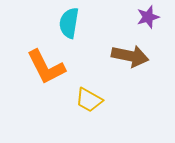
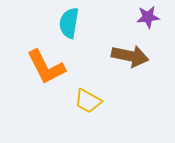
purple star: rotated 10 degrees clockwise
yellow trapezoid: moved 1 px left, 1 px down
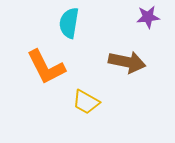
brown arrow: moved 3 px left, 6 px down
yellow trapezoid: moved 2 px left, 1 px down
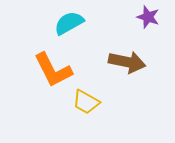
purple star: rotated 25 degrees clockwise
cyan semicircle: rotated 52 degrees clockwise
orange L-shape: moved 7 px right, 3 px down
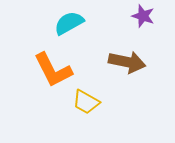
purple star: moved 5 px left, 1 px up
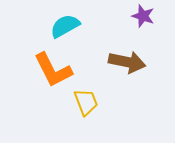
cyan semicircle: moved 4 px left, 3 px down
yellow trapezoid: rotated 140 degrees counterclockwise
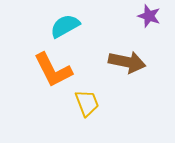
purple star: moved 6 px right
yellow trapezoid: moved 1 px right, 1 px down
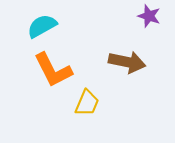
cyan semicircle: moved 23 px left
yellow trapezoid: rotated 44 degrees clockwise
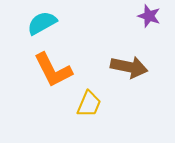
cyan semicircle: moved 3 px up
brown arrow: moved 2 px right, 5 px down
yellow trapezoid: moved 2 px right, 1 px down
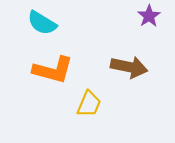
purple star: rotated 20 degrees clockwise
cyan semicircle: rotated 120 degrees counterclockwise
orange L-shape: rotated 48 degrees counterclockwise
